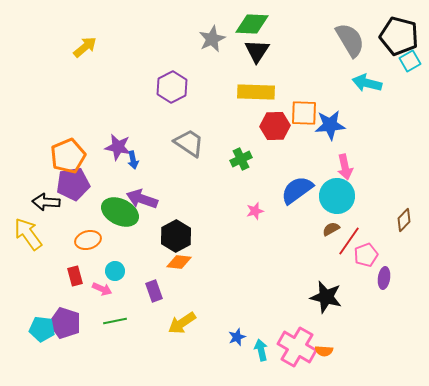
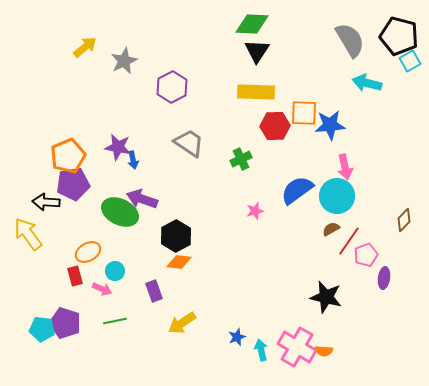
gray star at (212, 39): moved 88 px left, 22 px down
orange ellipse at (88, 240): moved 12 px down; rotated 15 degrees counterclockwise
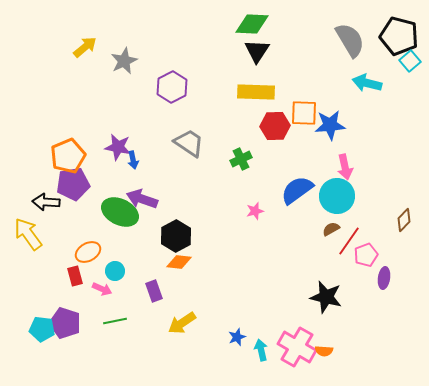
cyan square at (410, 61): rotated 10 degrees counterclockwise
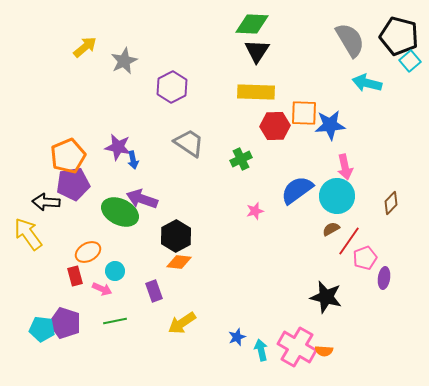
brown diamond at (404, 220): moved 13 px left, 17 px up
pink pentagon at (366, 255): moved 1 px left, 3 px down
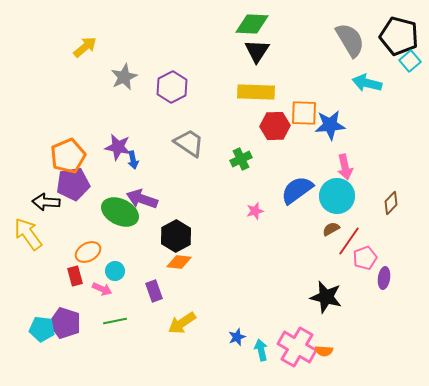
gray star at (124, 61): moved 16 px down
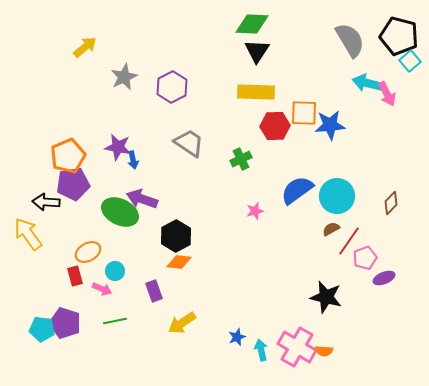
pink arrow at (345, 167): moved 42 px right, 73 px up; rotated 15 degrees counterclockwise
purple ellipse at (384, 278): rotated 60 degrees clockwise
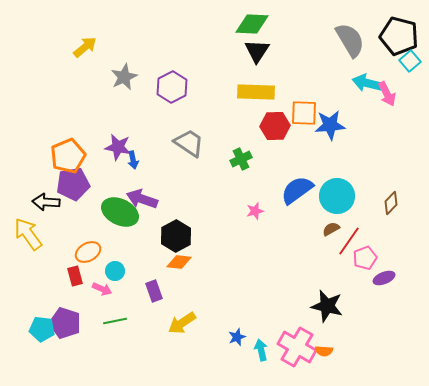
black star at (326, 297): moved 1 px right, 9 px down
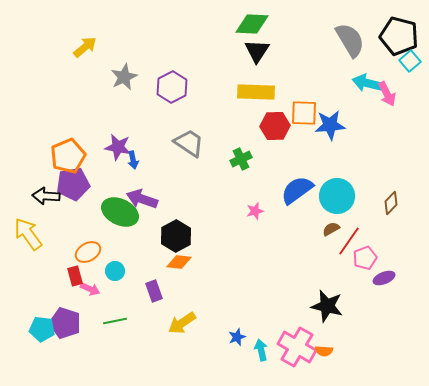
black arrow at (46, 202): moved 6 px up
pink arrow at (102, 289): moved 12 px left
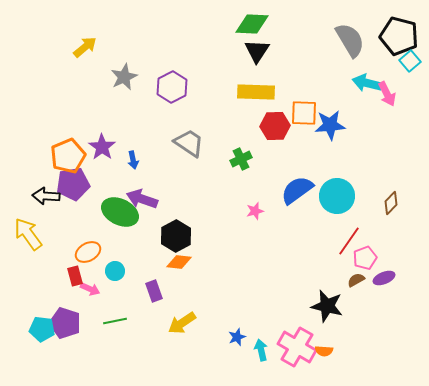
purple star at (118, 147): moved 16 px left; rotated 24 degrees clockwise
brown semicircle at (331, 229): moved 25 px right, 51 px down
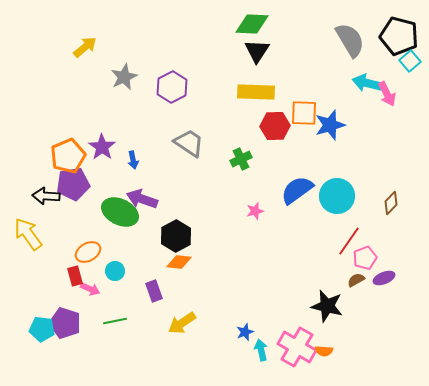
blue star at (330, 125): rotated 12 degrees counterclockwise
blue star at (237, 337): moved 8 px right, 5 px up
